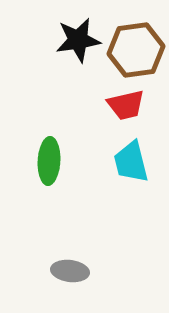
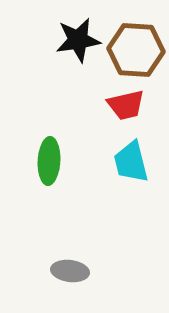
brown hexagon: rotated 12 degrees clockwise
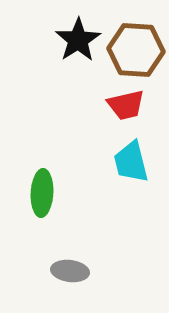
black star: rotated 24 degrees counterclockwise
green ellipse: moved 7 px left, 32 px down
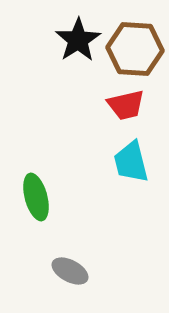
brown hexagon: moved 1 px left, 1 px up
green ellipse: moved 6 px left, 4 px down; rotated 18 degrees counterclockwise
gray ellipse: rotated 21 degrees clockwise
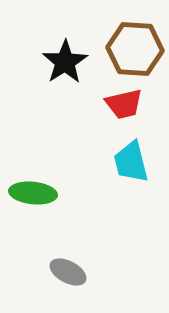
black star: moved 13 px left, 22 px down
red trapezoid: moved 2 px left, 1 px up
green ellipse: moved 3 px left, 4 px up; rotated 69 degrees counterclockwise
gray ellipse: moved 2 px left, 1 px down
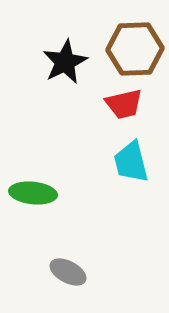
brown hexagon: rotated 6 degrees counterclockwise
black star: rotated 6 degrees clockwise
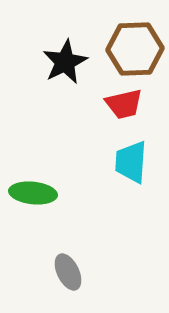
cyan trapezoid: rotated 18 degrees clockwise
gray ellipse: rotated 36 degrees clockwise
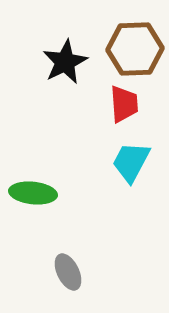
red trapezoid: rotated 81 degrees counterclockwise
cyan trapezoid: rotated 24 degrees clockwise
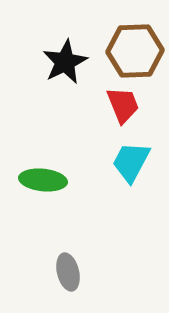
brown hexagon: moved 2 px down
red trapezoid: moved 1 px left, 1 px down; rotated 18 degrees counterclockwise
green ellipse: moved 10 px right, 13 px up
gray ellipse: rotated 12 degrees clockwise
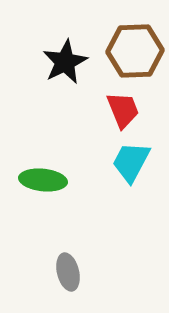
red trapezoid: moved 5 px down
